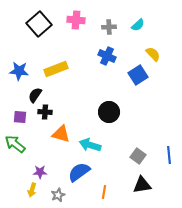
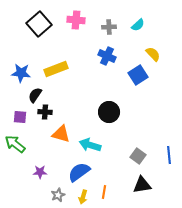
blue star: moved 2 px right, 2 px down
yellow arrow: moved 51 px right, 7 px down
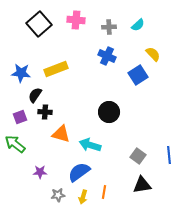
purple square: rotated 24 degrees counterclockwise
gray star: rotated 16 degrees clockwise
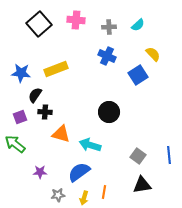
yellow arrow: moved 1 px right, 1 px down
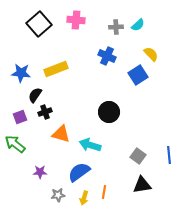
gray cross: moved 7 px right
yellow semicircle: moved 2 px left
black cross: rotated 24 degrees counterclockwise
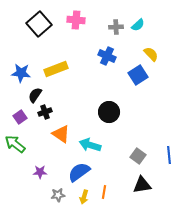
purple square: rotated 16 degrees counterclockwise
orange triangle: rotated 18 degrees clockwise
yellow arrow: moved 1 px up
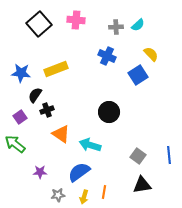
black cross: moved 2 px right, 2 px up
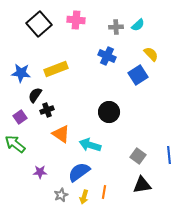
gray star: moved 3 px right; rotated 16 degrees counterclockwise
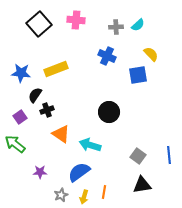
blue square: rotated 24 degrees clockwise
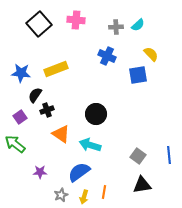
black circle: moved 13 px left, 2 px down
